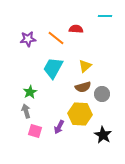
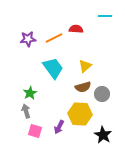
orange line: moved 2 px left; rotated 66 degrees counterclockwise
cyan trapezoid: rotated 115 degrees clockwise
green star: moved 1 px down
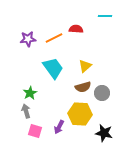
gray circle: moved 1 px up
black star: moved 1 px right, 2 px up; rotated 18 degrees counterclockwise
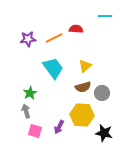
yellow hexagon: moved 2 px right, 1 px down
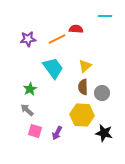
orange line: moved 3 px right, 1 px down
brown semicircle: rotated 105 degrees clockwise
green star: moved 4 px up
gray arrow: moved 1 px right, 1 px up; rotated 32 degrees counterclockwise
purple arrow: moved 2 px left, 6 px down
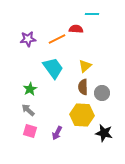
cyan line: moved 13 px left, 2 px up
gray arrow: moved 1 px right
pink square: moved 5 px left
